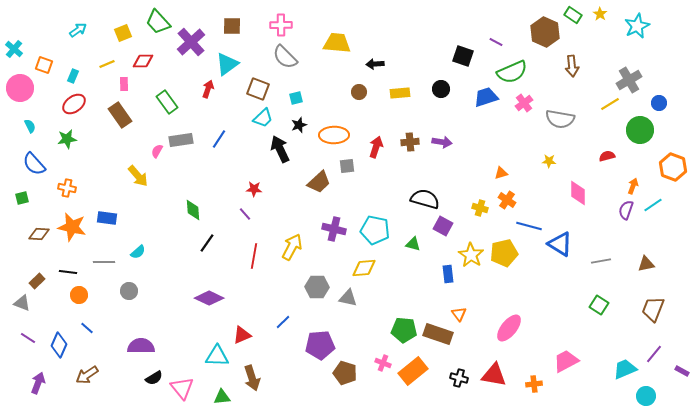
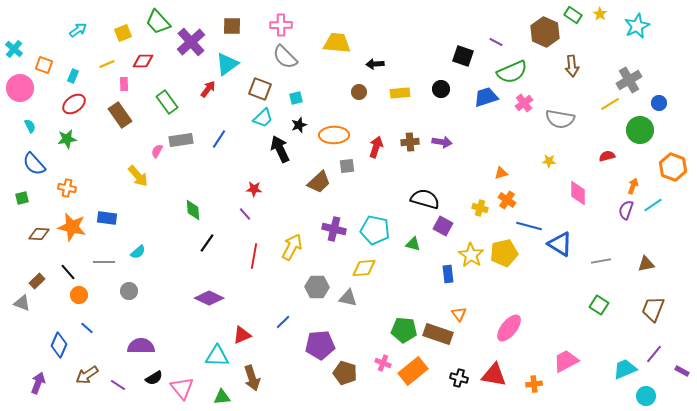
red arrow at (208, 89): rotated 18 degrees clockwise
brown square at (258, 89): moved 2 px right
black line at (68, 272): rotated 42 degrees clockwise
purple line at (28, 338): moved 90 px right, 47 px down
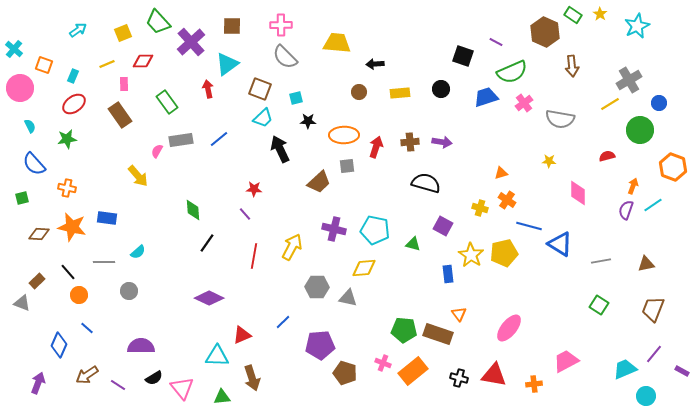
red arrow at (208, 89): rotated 48 degrees counterclockwise
black star at (299, 125): moved 9 px right, 4 px up; rotated 21 degrees clockwise
orange ellipse at (334, 135): moved 10 px right
blue line at (219, 139): rotated 18 degrees clockwise
black semicircle at (425, 199): moved 1 px right, 16 px up
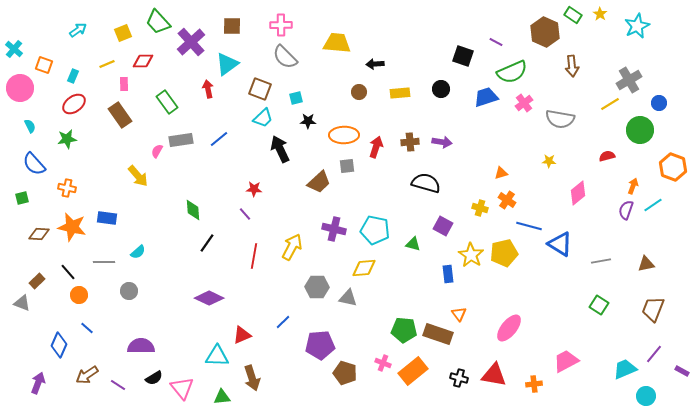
pink diamond at (578, 193): rotated 50 degrees clockwise
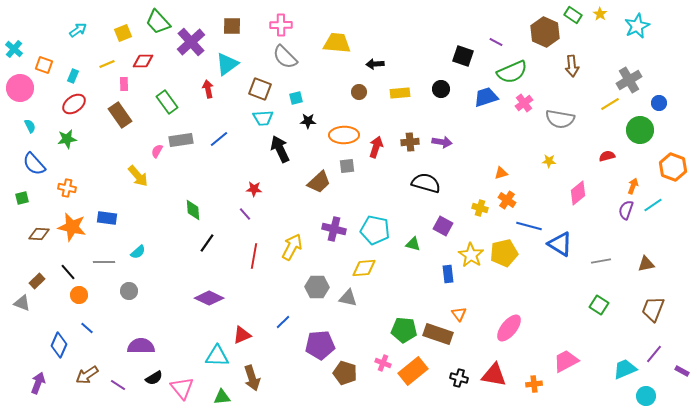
cyan trapezoid at (263, 118): rotated 40 degrees clockwise
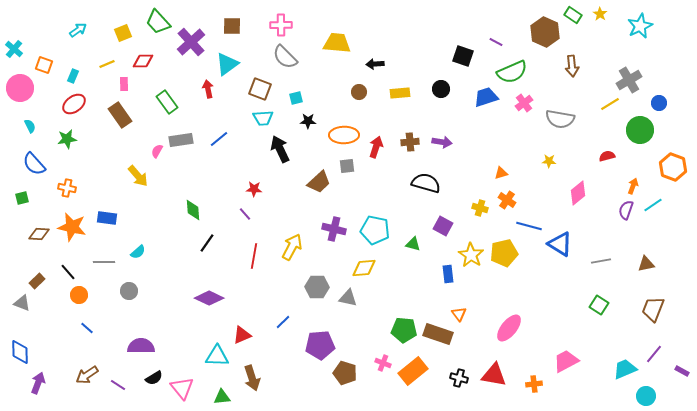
cyan star at (637, 26): moved 3 px right
blue diamond at (59, 345): moved 39 px left, 7 px down; rotated 25 degrees counterclockwise
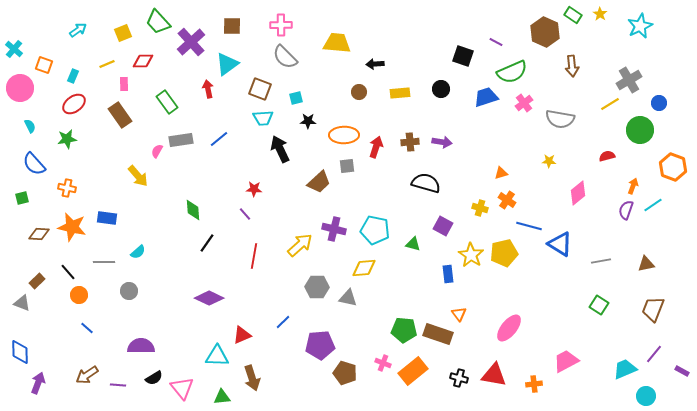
yellow arrow at (292, 247): moved 8 px right, 2 px up; rotated 20 degrees clockwise
purple line at (118, 385): rotated 28 degrees counterclockwise
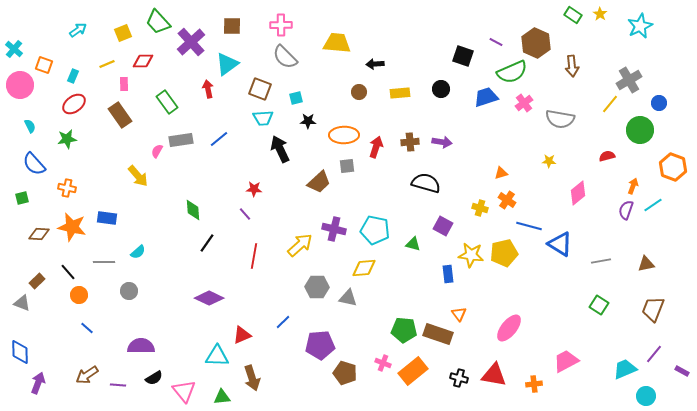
brown hexagon at (545, 32): moved 9 px left, 11 px down
pink circle at (20, 88): moved 3 px up
yellow line at (610, 104): rotated 18 degrees counterclockwise
yellow star at (471, 255): rotated 25 degrees counterclockwise
pink triangle at (182, 388): moved 2 px right, 3 px down
